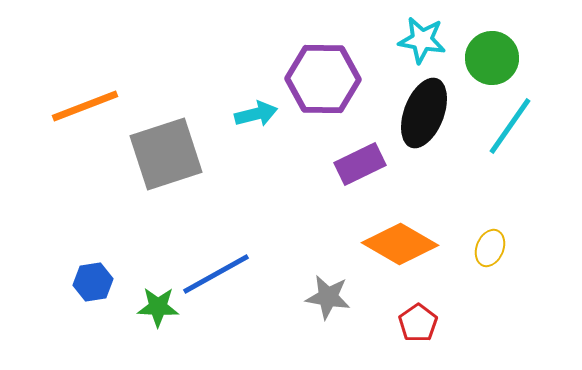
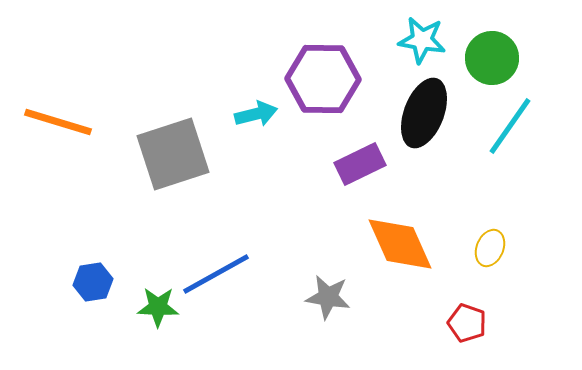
orange line: moved 27 px left, 16 px down; rotated 38 degrees clockwise
gray square: moved 7 px right
orange diamond: rotated 36 degrees clockwise
red pentagon: moved 49 px right; rotated 18 degrees counterclockwise
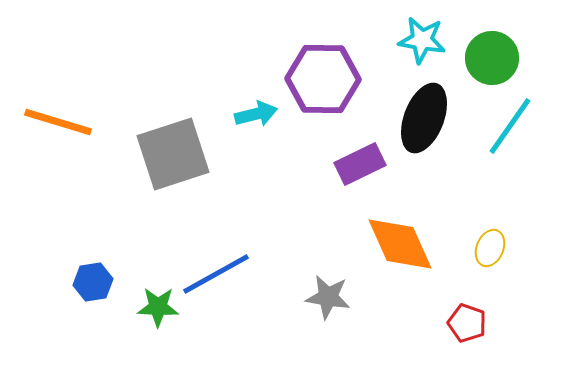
black ellipse: moved 5 px down
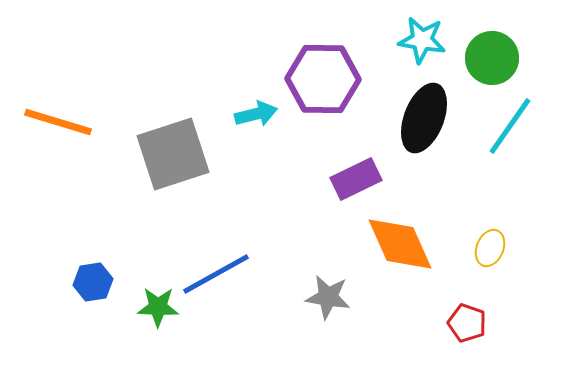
purple rectangle: moved 4 px left, 15 px down
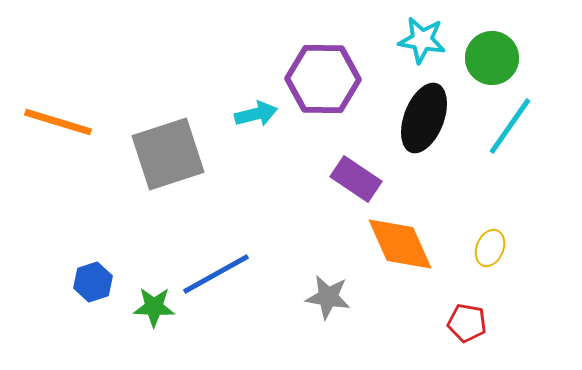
gray square: moved 5 px left
purple rectangle: rotated 60 degrees clockwise
blue hexagon: rotated 9 degrees counterclockwise
green star: moved 4 px left
red pentagon: rotated 9 degrees counterclockwise
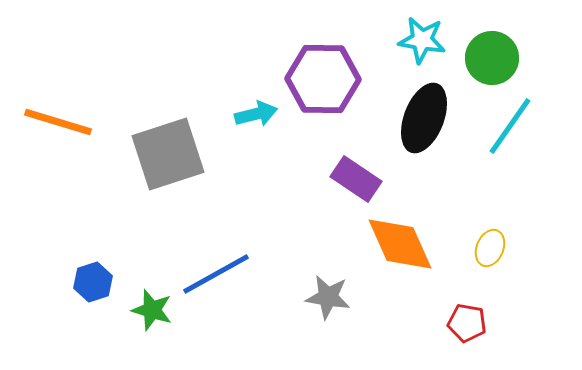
green star: moved 2 px left, 3 px down; rotated 15 degrees clockwise
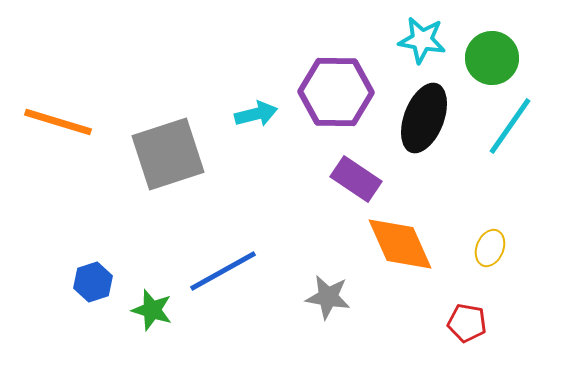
purple hexagon: moved 13 px right, 13 px down
blue line: moved 7 px right, 3 px up
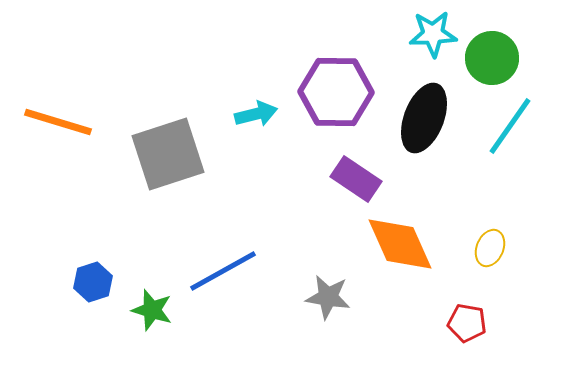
cyan star: moved 11 px right, 6 px up; rotated 12 degrees counterclockwise
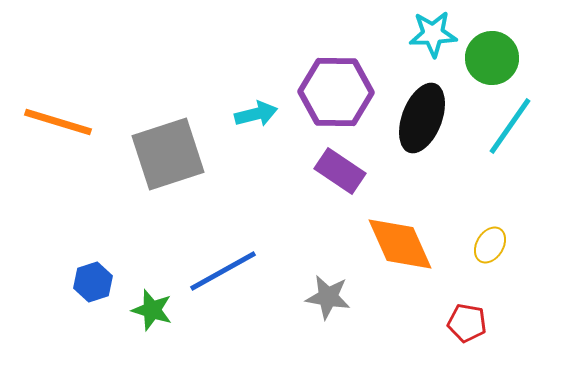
black ellipse: moved 2 px left
purple rectangle: moved 16 px left, 8 px up
yellow ellipse: moved 3 px up; rotated 9 degrees clockwise
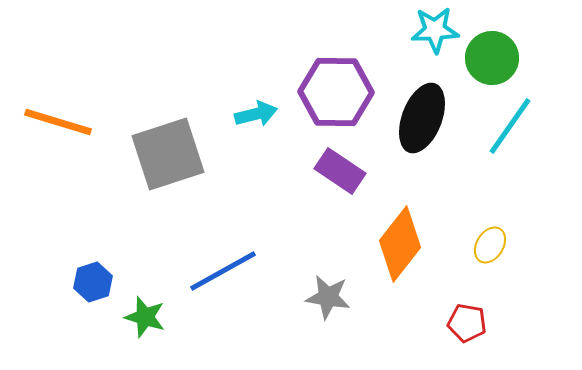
cyan star: moved 2 px right, 4 px up
orange diamond: rotated 62 degrees clockwise
green star: moved 7 px left, 7 px down
